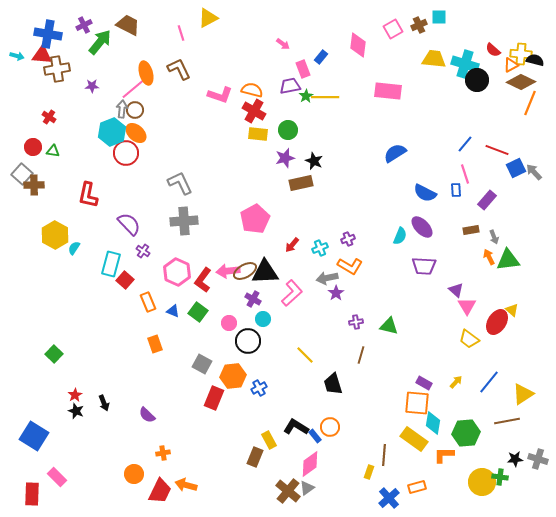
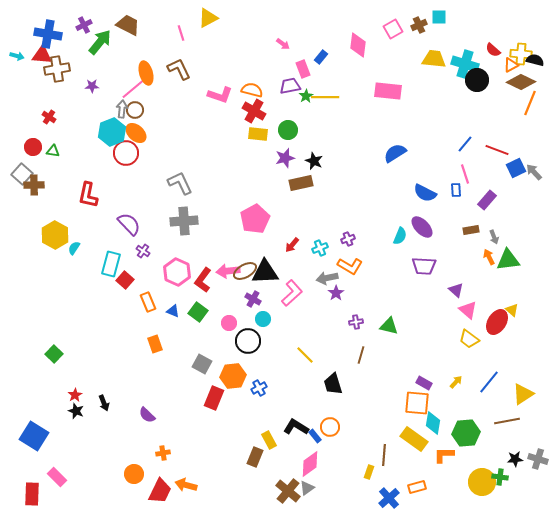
pink triangle at (467, 306): moved 1 px right, 4 px down; rotated 18 degrees counterclockwise
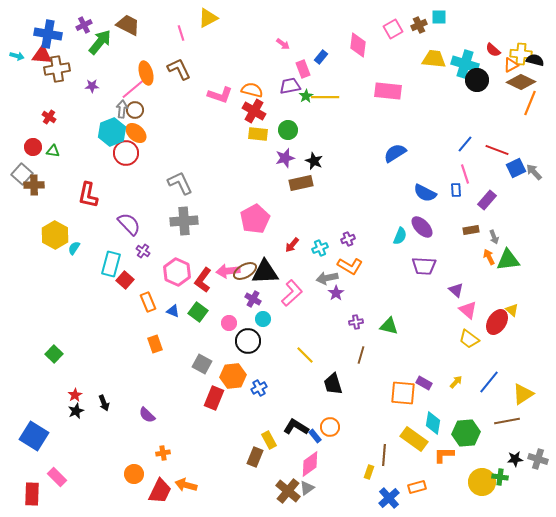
orange square at (417, 403): moved 14 px left, 10 px up
black star at (76, 411): rotated 28 degrees clockwise
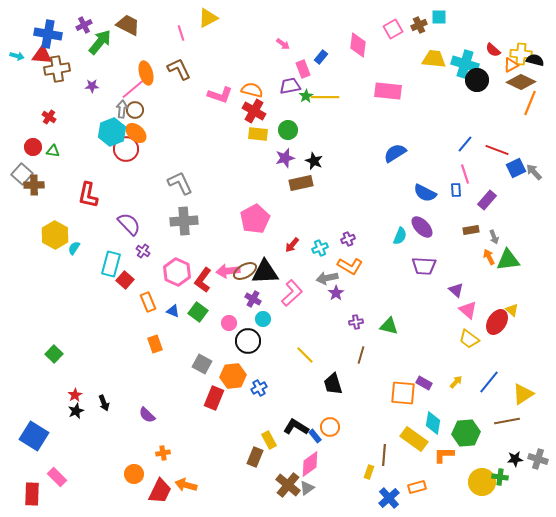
red circle at (126, 153): moved 4 px up
brown cross at (288, 491): moved 6 px up
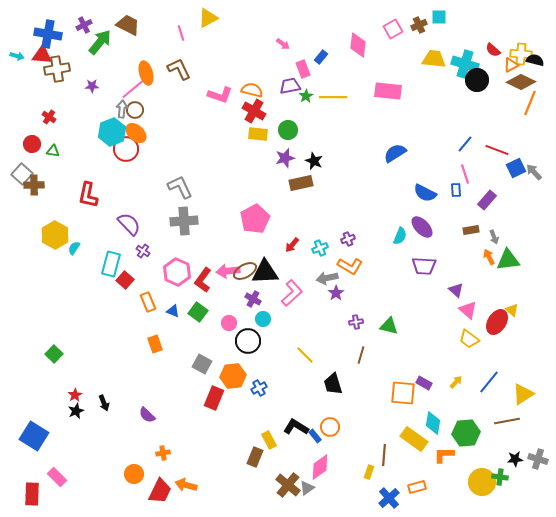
yellow line at (325, 97): moved 8 px right
red circle at (33, 147): moved 1 px left, 3 px up
gray L-shape at (180, 183): moved 4 px down
pink diamond at (310, 464): moved 10 px right, 3 px down
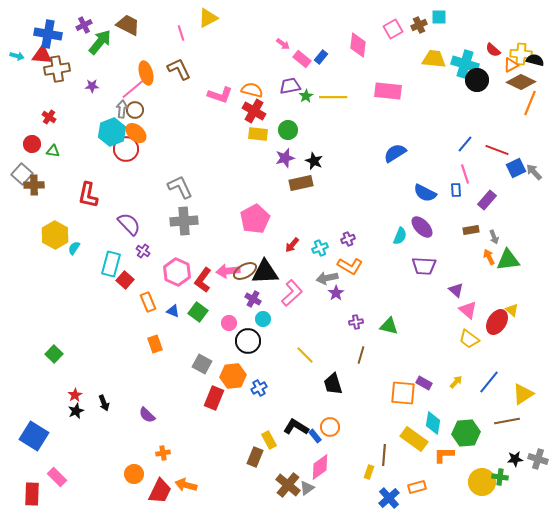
pink rectangle at (303, 69): moved 1 px left, 10 px up; rotated 30 degrees counterclockwise
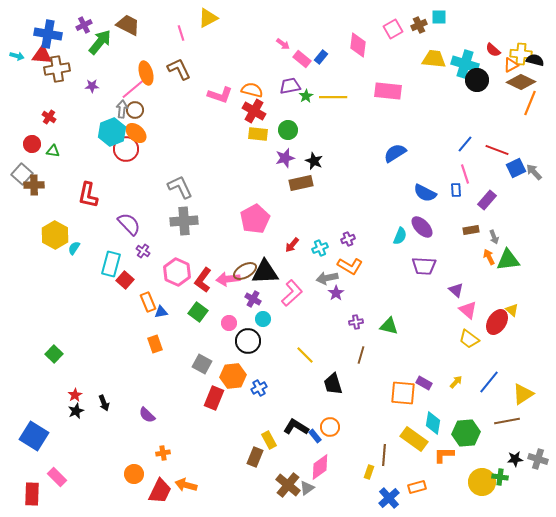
pink arrow at (228, 271): moved 8 px down
blue triangle at (173, 311): moved 12 px left, 1 px down; rotated 32 degrees counterclockwise
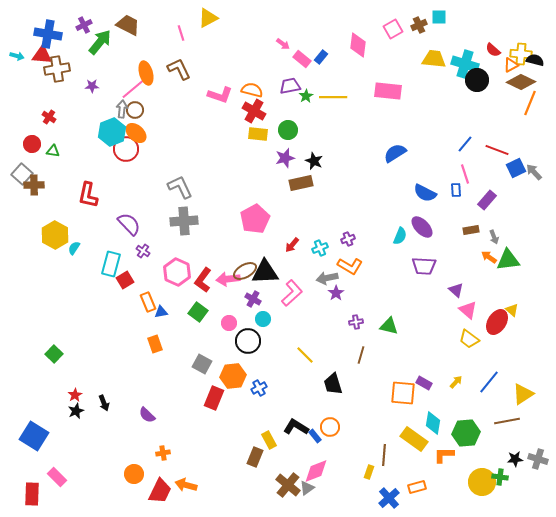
orange arrow at (489, 257): rotated 28 degrees counterclockwise
red square at (125, 280): rotated 18 degrees clockwise
pink diamond at (320, 467): moved 4 px left, 4 px down; rotated 16 degrees clockwise
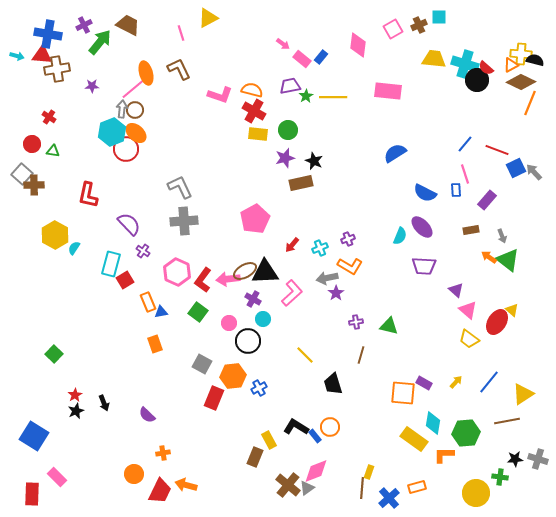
red semicircle at (493, 50): moved 7 px left, 18 px down
gray arrow at (494, 237): moved 8 px right, 1 px up
green triangle at (508, 260): rotated 45 degrees clockwise
brown line at (384, 455): moved 22 px left, 33 px down
yellow circle at (482, 482): moved 6 px left, 11 px down
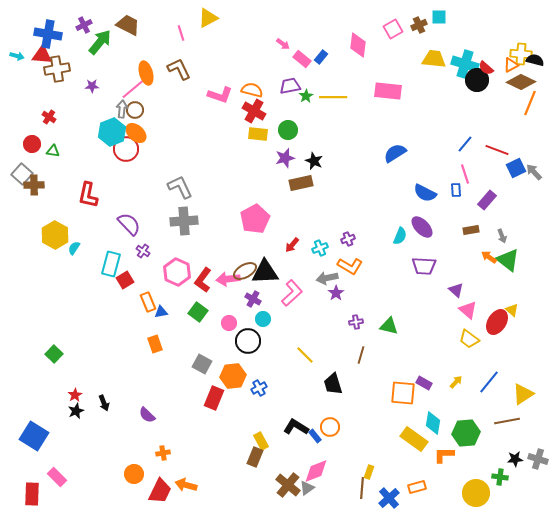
yellow rectangle at (269, 440): moved 8 px left, 1 px down
